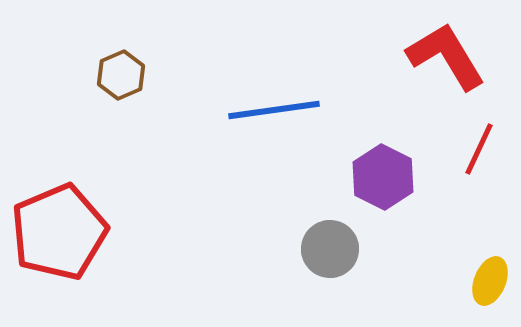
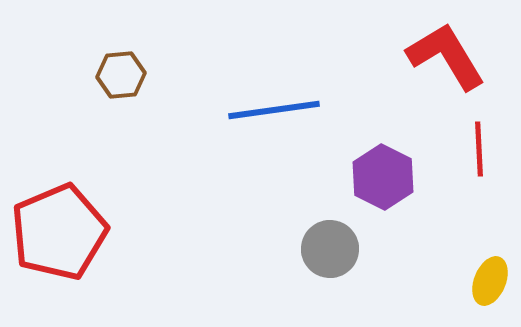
brown hexagon: rotated 18 degrees clockwise
red line: rotated 28 degrees counterclockwise
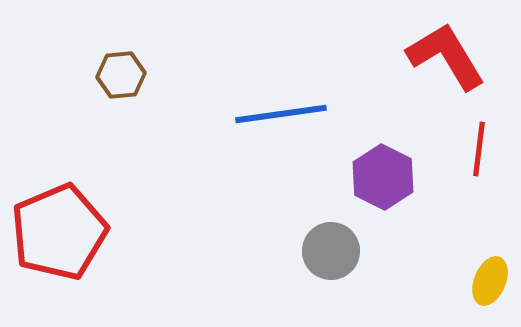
blue line: moved 7 px right, 4 px down
red line: rotated 10 degrees clockwise
gray circle: moved 1 px right, 2 px down
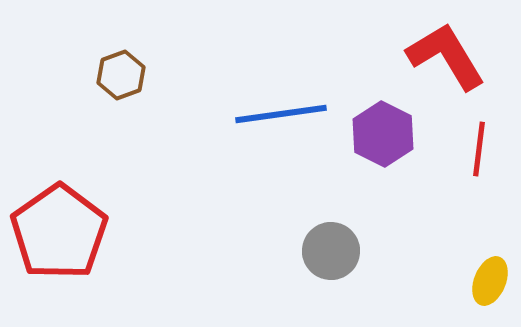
brown hexagon: rotated 15 degrees counterclockwise
purple hexagon: moved 43 px up
red pentagon: rotated 12 degrees counterclockwise
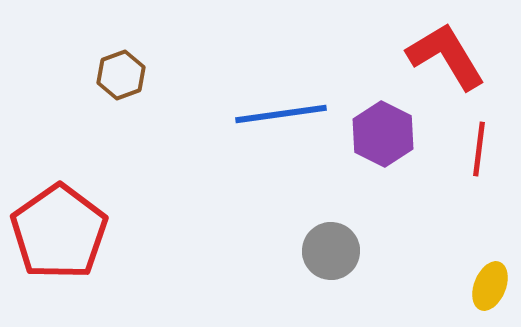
yellow ellipse: moved 5 px down
